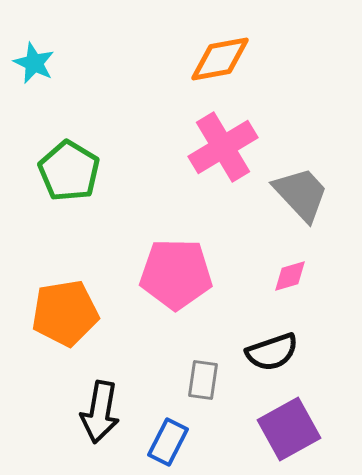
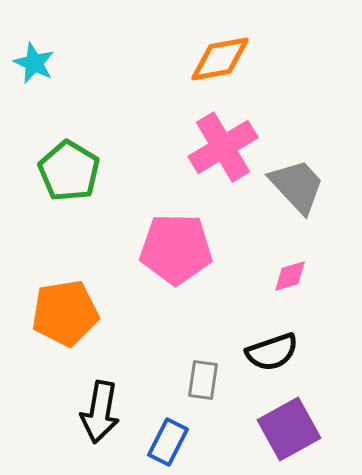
gray trapezoid: moved 4 px left, 8 px up
pink pentagon: moved 25 px up
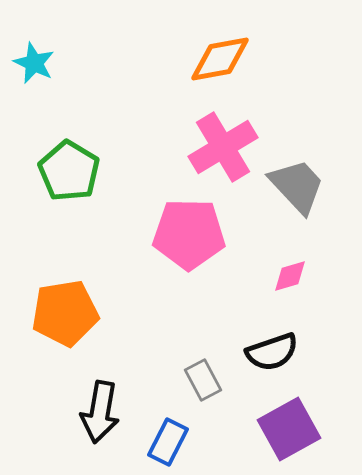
pink pentagon: moved 13 px right, 15 px up
gray rectangle: rotated 36 degrees counterclockwise
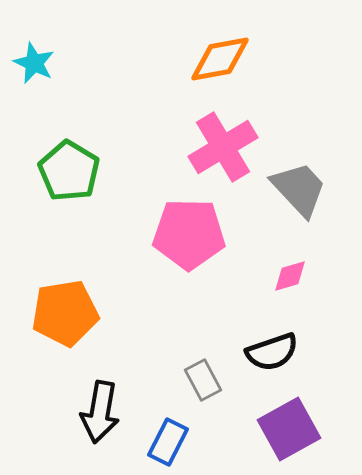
gray trapezoid: moved 2 px right, 3 px down
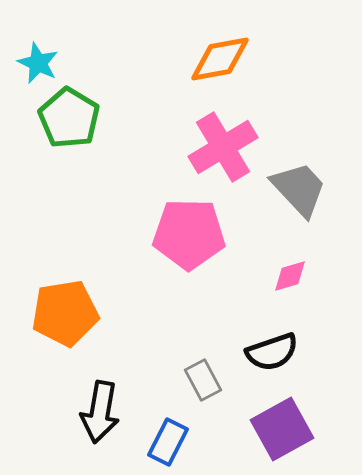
cyan star: moved 4 px right
green pentagon: moved 53 px up
purple square: moved 7 px left
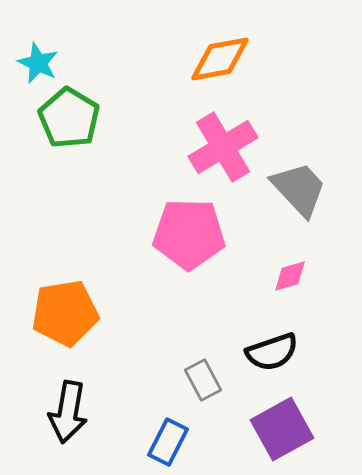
black arrow: moved 32 px left
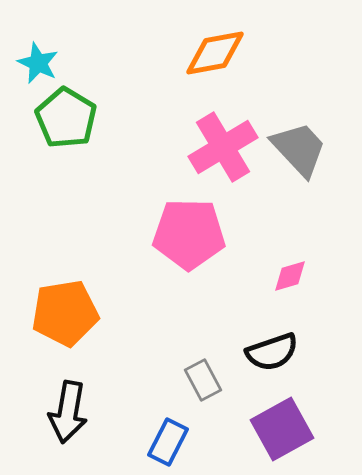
orange diamond: moved 5 px left, 6 px up
green pentagon: moved 3 px left
gray trapezoid: moved 40 px up
